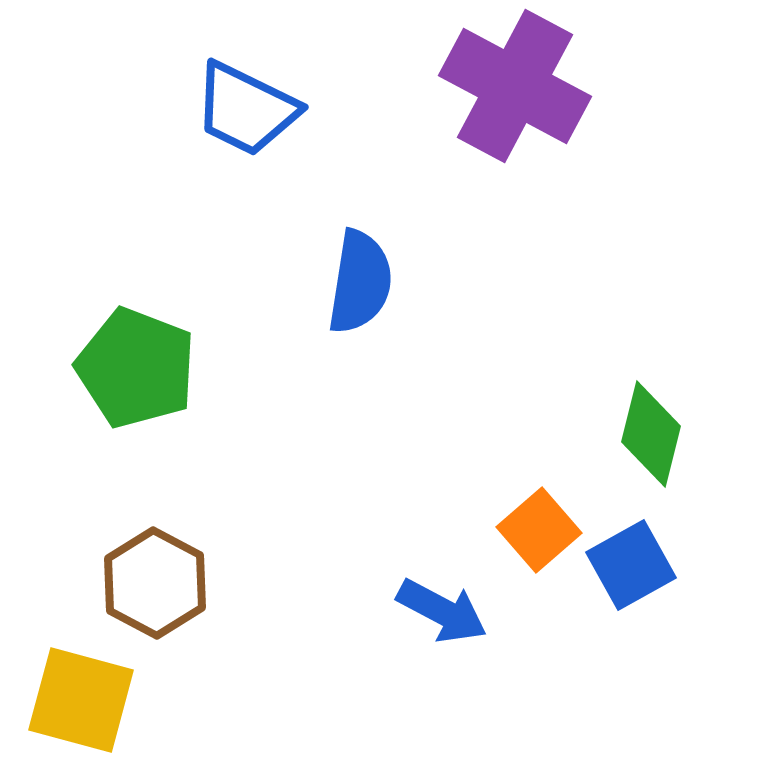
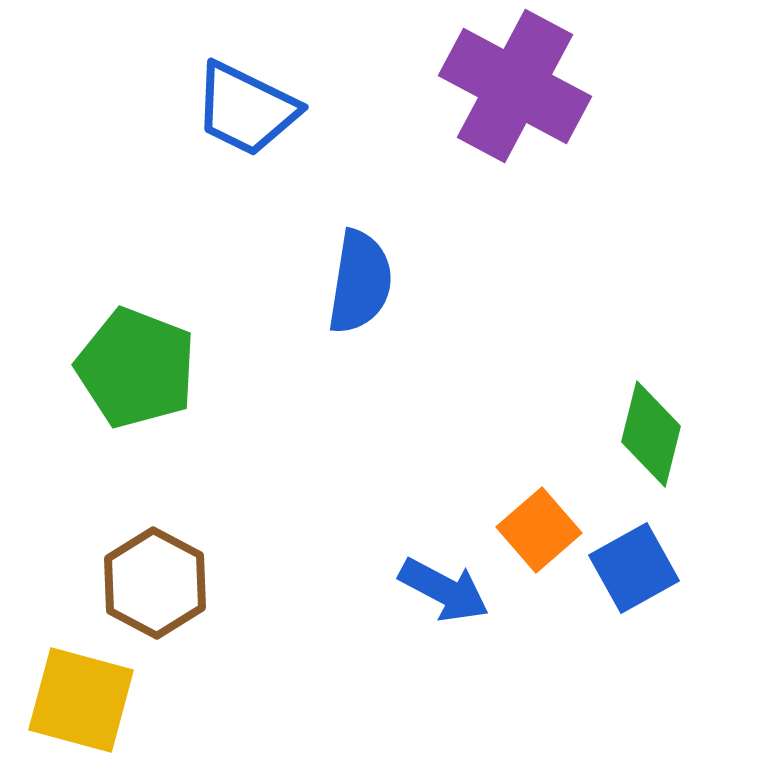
blue square: moved 3 px right, 3 px down
blue arrow: moved 2 px right, 21 px up
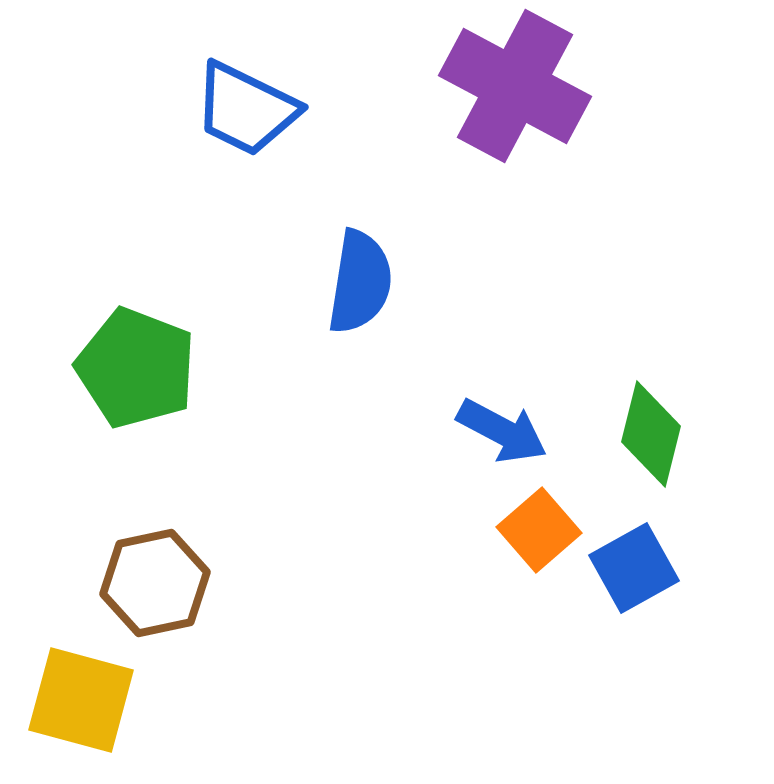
brown hexagon: rotated 20 degrees clockwise
blue arrow: moved 58 px right, 159 px up
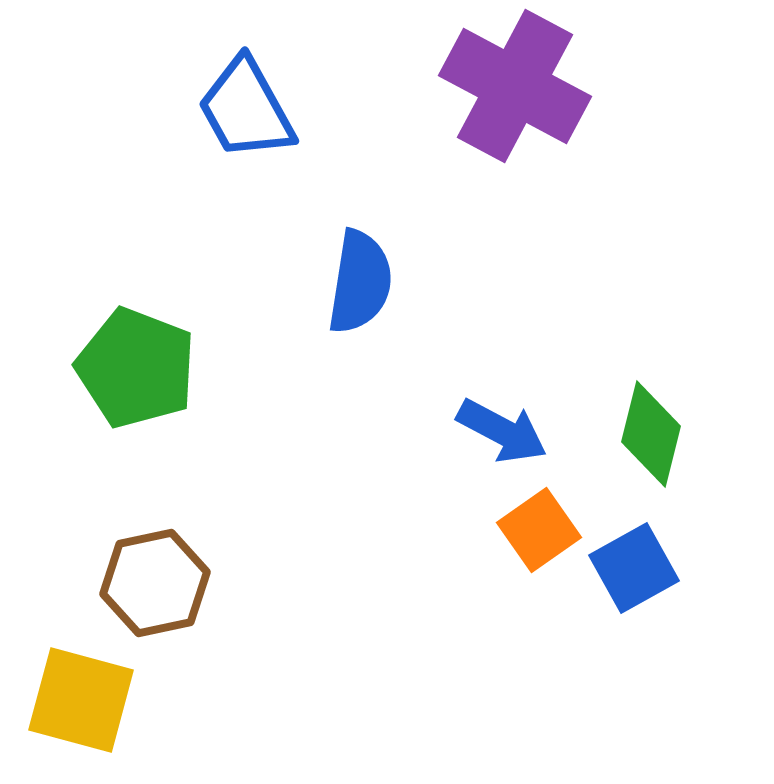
blue trapezoid: rotated 35 degrees clockwise
orange square: rotated 6 degrees clockwise
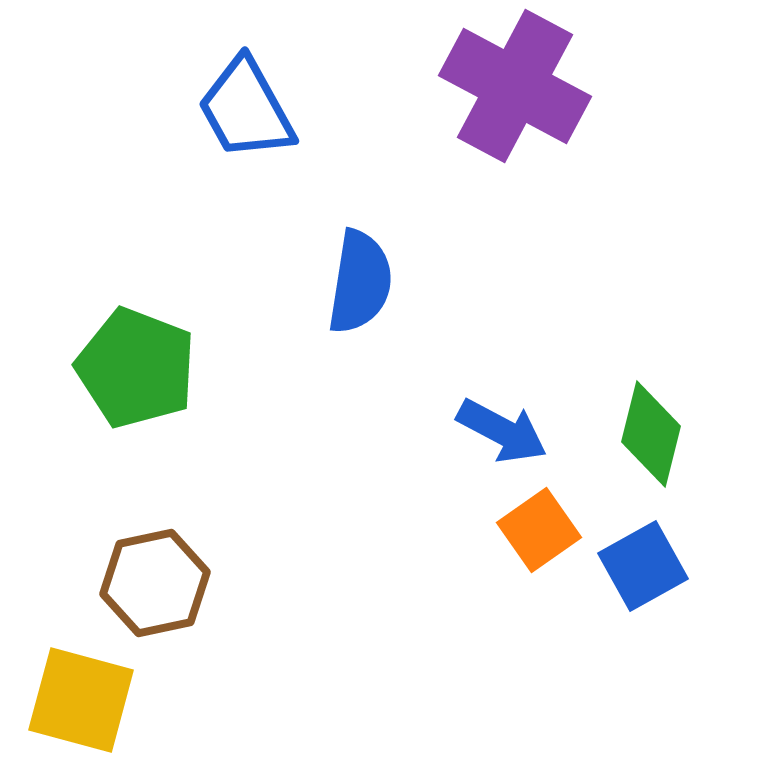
blue square: moved 9 px right, 2 px up
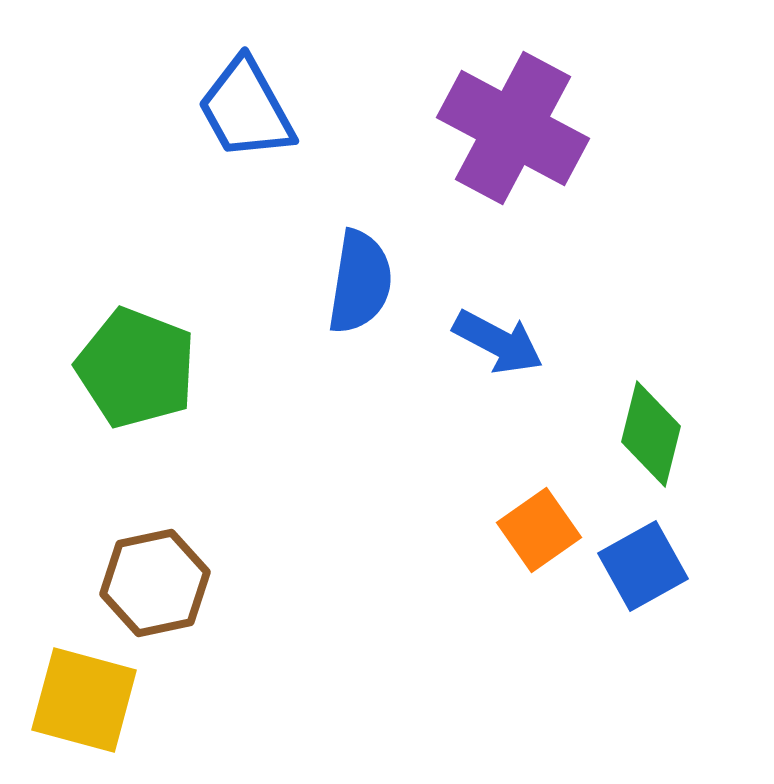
purple cross: moved 2 px left, 42 px down
blue arrow: moved 4 px left, 89 px up
yellow square: moved 3 px right
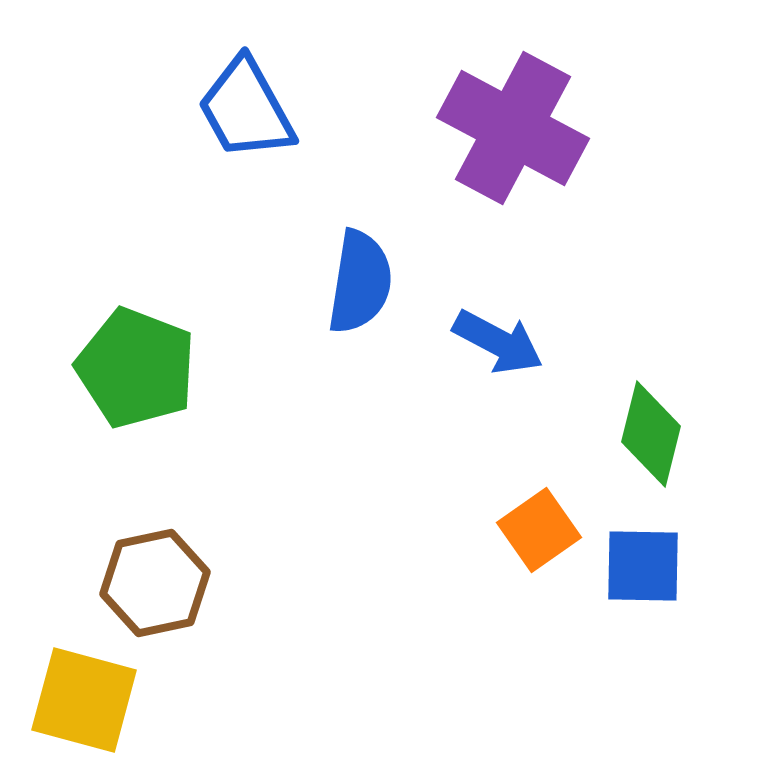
blue square: rotated 30 degrees clockwise
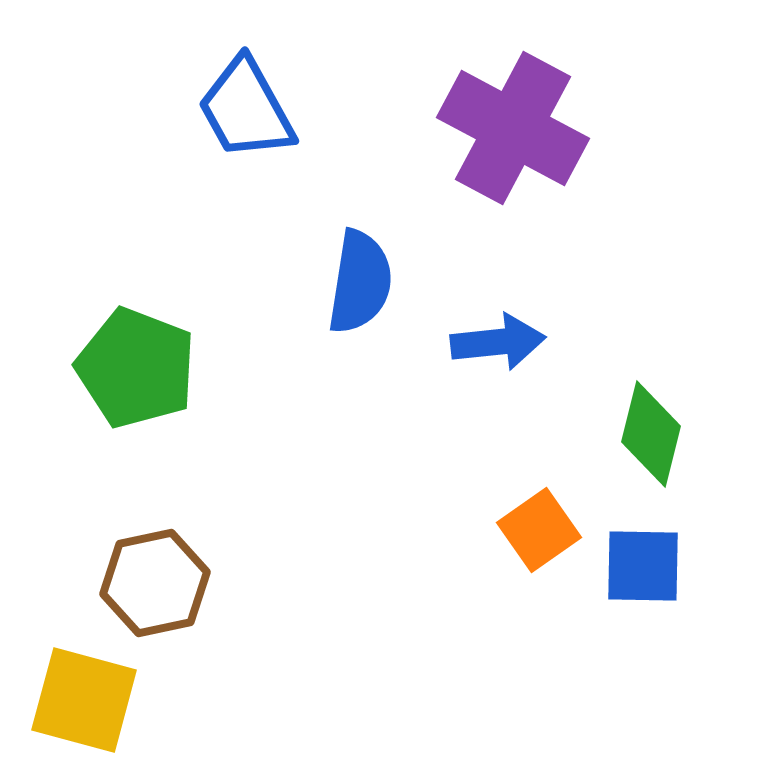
blue arrow: rotated 34 degrees counterclockwise
